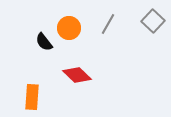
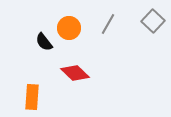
red diamond: moved 2 px left, 2 px up
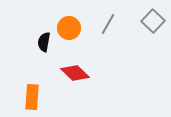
black semicircle: rotated 48 degrees clockwise
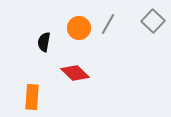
orange circle: moved 10 px right
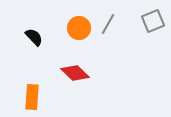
gray square: rotated 25 degrees clockwise
black semicircle: moved 10 px left, 5 px up; rotated 126 degrees clockwise
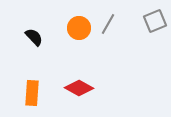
gray square: moved 2 px right
red diamond: moved 4 px right, 15 px down; rotated 16 degrees counterclockwise
orange rectangle: moved 4 px up
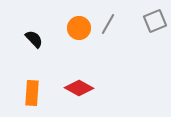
black semicircle: moved 2 px down
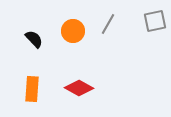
gray square: rotated 10 degrees clockwise
orange circle: moved 6 px left, 3 px down
orange rectangle: moved 4 px up
